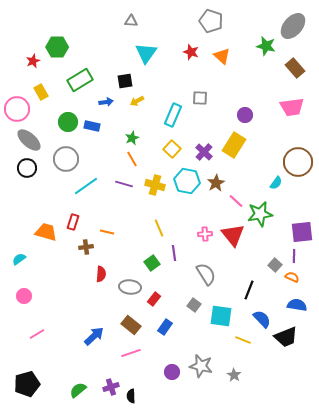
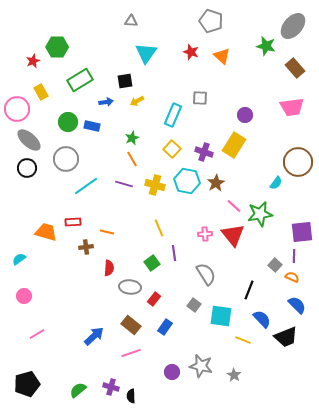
purple cross at (204, 152): rotated 24 degrees counterclockwise
pink line at (236, 201): moved 2 px left, 5 px down
red rectangle at (73, 222): rotated 70 degrees clockwise
red semicircle at (101, 274): moved 8 px right, 6 px up
blue semicircle at (297, 305): rotated 36 degrees clockwise
purple cross at (111, 387): rotated 35 degrees clockwise
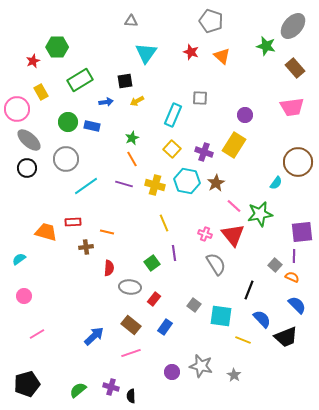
yellow line at (159, 228): moved 5 px right, 5 px up
pink cross at (205, 234): rotated 24 degrees clockwise
gray semicircle at (206, 274): moved 10 px right, 10 px up
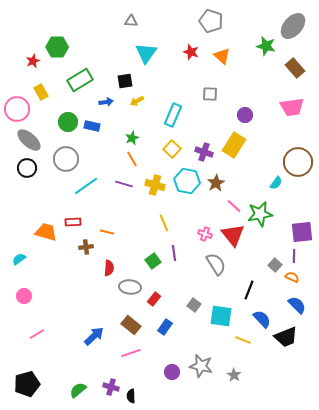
gray square at (200, 98): moved 10 px right, 4 px up
green square at (152, 263): moved 1 px right, 2 px up
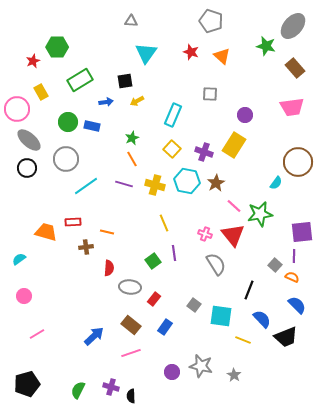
green semicircle at (78, 390): rotated 24 degrees counterclockwise
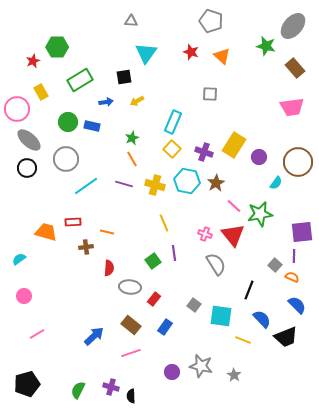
black square at (125, 81): moved 1 px left, 4 px up
cyan rectangle at (173, 115): moved 7 px down
purple circle at (245, 115): moved 14 px right, 42 px down
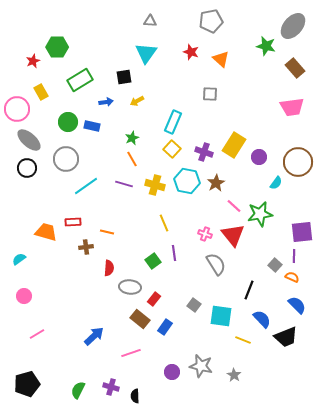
gray triangle at (131, 21): moved 19 px right
gray pentagon at (211, 21): rotated 30 degrees counterclockwise
orange triangle at (222, 56): moved 1 px left, 3 px down
brown rectangle at (131, 325): moved 9 px right, 6 px up
black semicircle at (131, 396): moved 4 px right
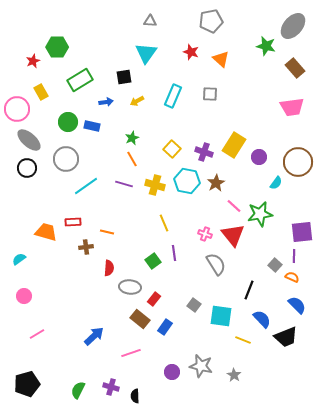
cyan rectangle at (173, 122): moved 26 px up
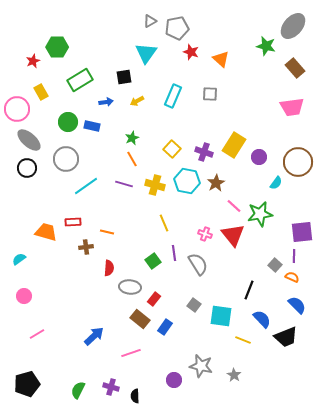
gray triangle at (150, 21): rotated 32 degrees counterclockwise
gray pentagon at (211, 21): moved 34 px left, 7 px down
gray semicircle at (216, 264): moved 18 px left
purple circle at (172, 372): moved 2 px right, 8 px down
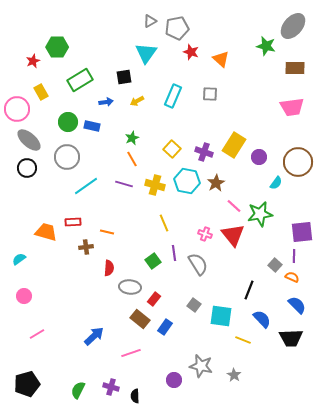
brown rectangle at (295, 68): rotated 48 degrees counterclockwise
gray circle at (66, 159): moved 1 px right, 2 px up
black trapezoid at (286, 337): moved 5 px right, 1 px down; rotated 20 degrees clockwise
